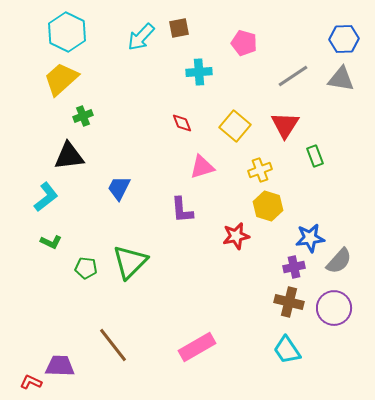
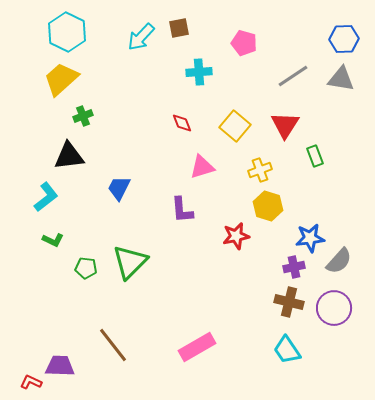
green L-shape: moved 2 px right, 2 px up
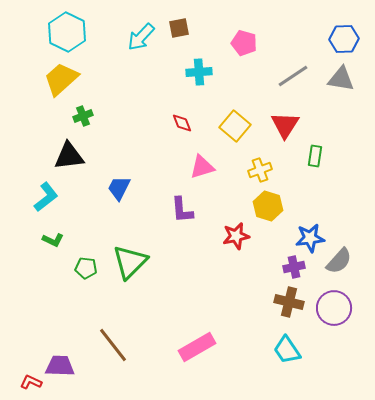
green rectangle: rotated 30 degrees clockwise
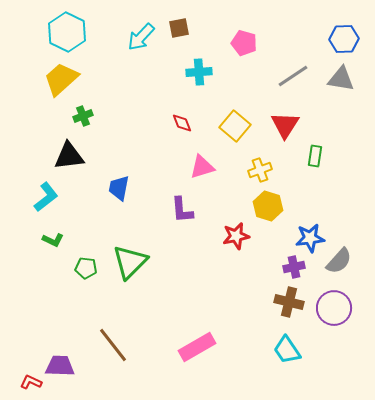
blue trapezoid: rotated 16 degrees counterclockwise
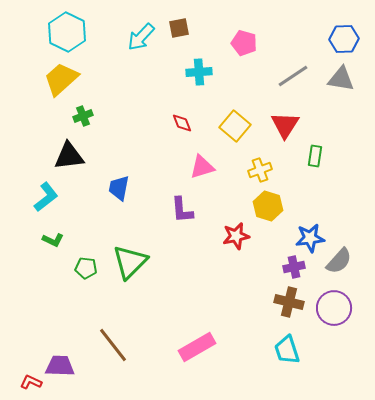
cyan trapezoid: rotated 16 degrees clockwise
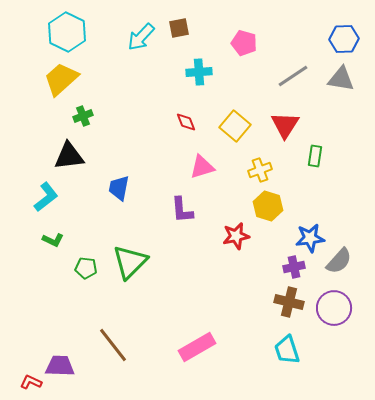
red diamond: moved 4 px right, 1 px up
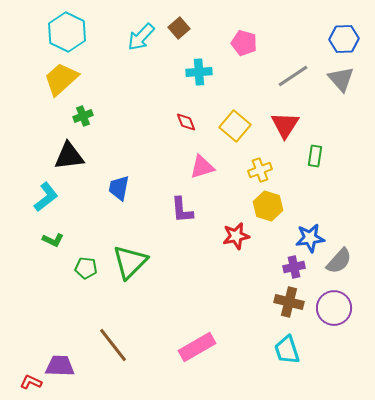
brown square: rotated 30 degrees counterclockwise
gray triangle: rotated 40 degrees clockwise
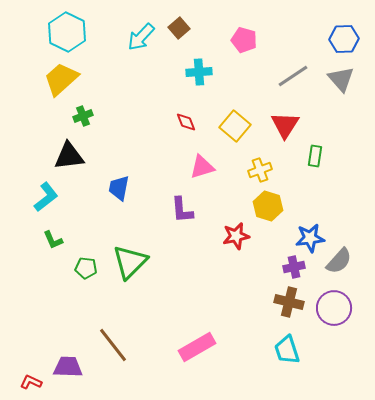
pink pentagon: moved 3 px up
green L-shape: rotated 40 degrees clockwise
purple trapezoid: moved 8 px right, 1 px down
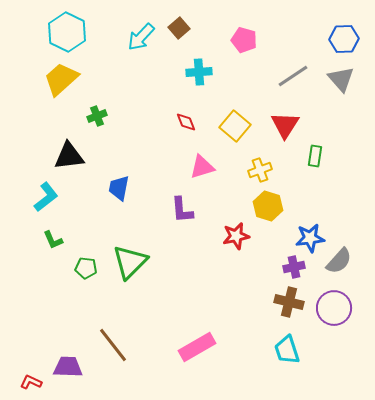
green cross: moved 14 px right
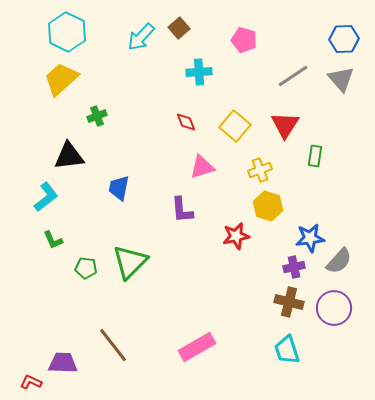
purple trapezoid: moved 5 px left, 4 px up
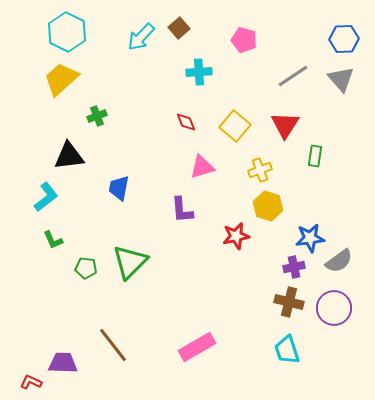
gray semicircle: rotated 12 degrees clockwise
